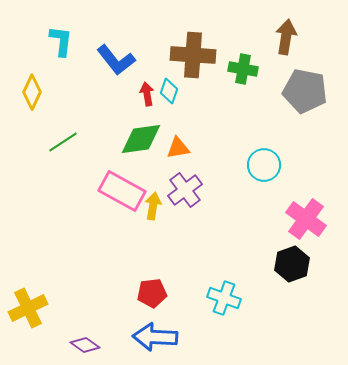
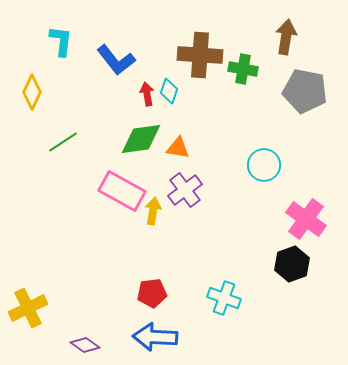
brown cross: moved 7 px right
orange triangle: rotated 20 degrees clockwise
yellow arrow: moved 5 px down
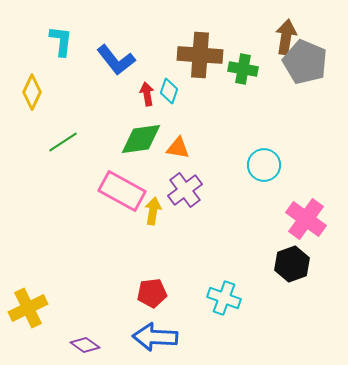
gray pentagon: moved 29 px up; rotated 12 degrees clockwise
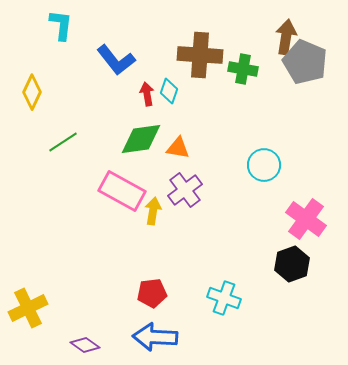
cyan L-shape: moved 16 px up
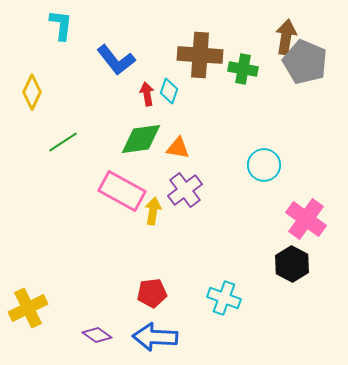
black hexagon: rotated 12 degrees counterclockwise
purple diamond: moved 12 px right, 10 px up
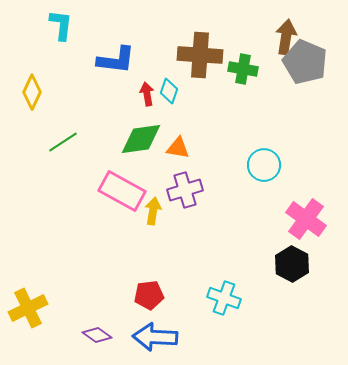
blue L-shape: rotated 45 degrees counterclockwise
purple cross: rotated 20 degrees clockwise
red pentagon: moved 3 px left, 2 px down
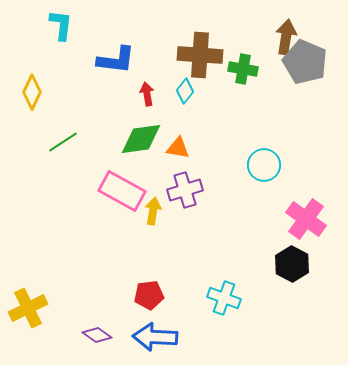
cyan diamond: moved 16 px right; rotated 20 degrees clockwise
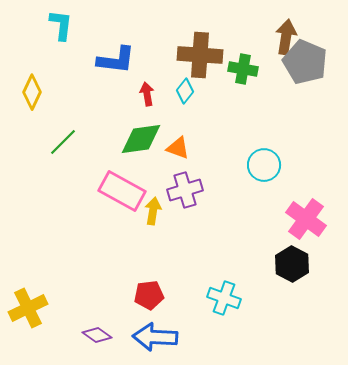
green line: rotated 12 degrees counterclockwise
orange triangle: rotated 10 degrees clockwise
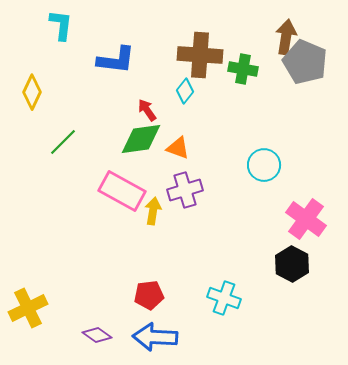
red arrow: moved 16 px down; rotated 25 degrees counterclockwise
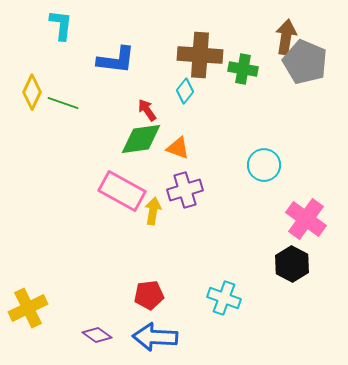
green line: moved 39 px up; rotated 64 degrees clockwise
